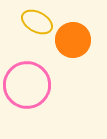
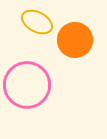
orange circle: moved 2 px right
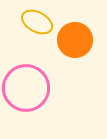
pink circle: moved 1 px left, 3 px down
